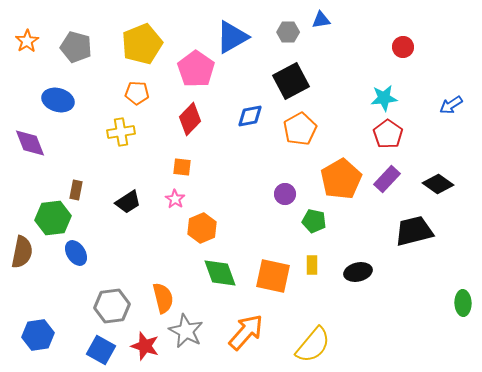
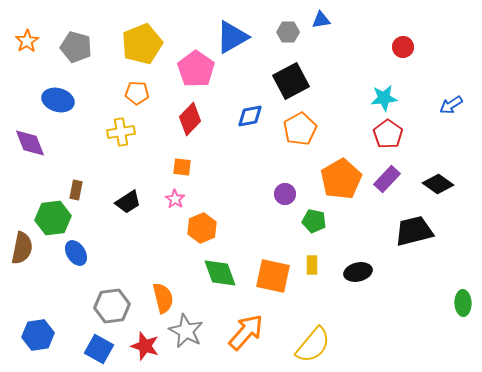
brown semicircle at (22, 252): moved 4 px up
blue square at (101, 350): moved 2 px left, 1 px up
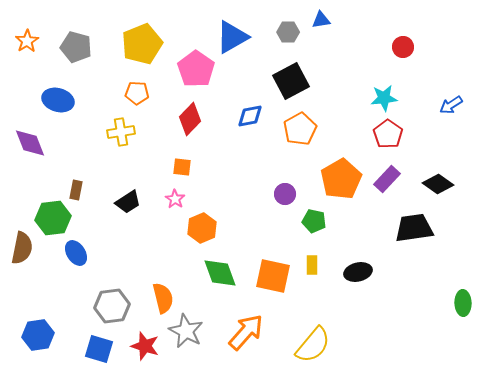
black trapezoid at (414, 231): moved 3 px up; rotated 6 degrees clockwise
blue square at (99, 349): rotated 12 degrees counterclockwise
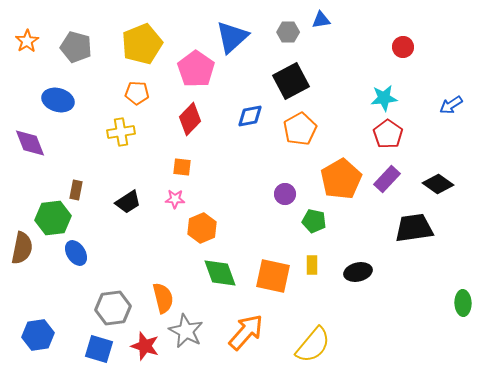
blue triangle at (232, 37): rotated 12 degrees counterclockwise
pink star at (175, 199): rotated 30 degrees counterclockwise
gray hexagon at (112, 306): moved 1 px right, 2 px down
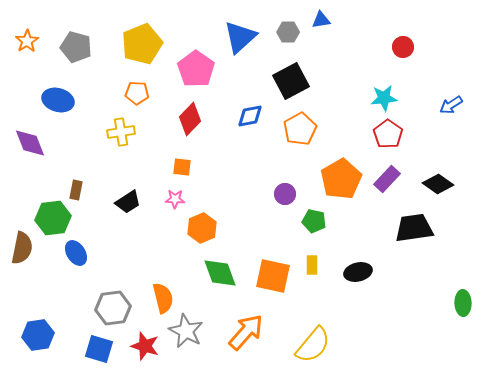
blue triangle at (232, 37): moved 8 px right
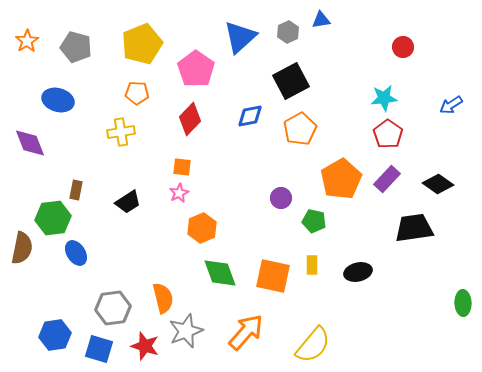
gray hexagon at (288, 32): rotated 25 degrees counterclockwise
purple circle at (285, 194): moved 4 px left, 4 px down
pink star at (175, 199): moved 4 px right, 6 px up; rotated 30 degrees counterclockwise
gray star at (186, 331): rotated 24 degrees clockwise
blue hexagon at (38, 335): moved 17 px right
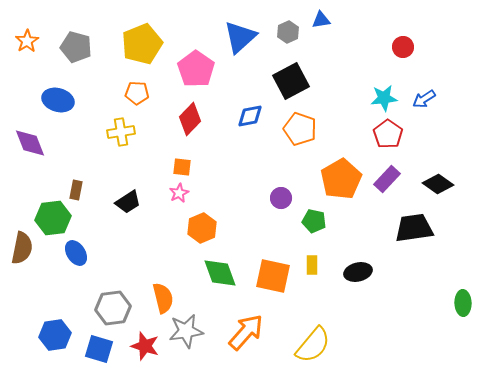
blue arrow at (451, 105): moved 27 px left, 6 px up
orange pentagon at (300, 129): rotated 24 degrees counterclockwise
gray star at (186, 331): rotated 12 degrees clockwise
